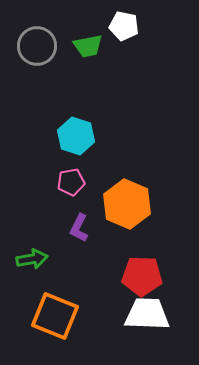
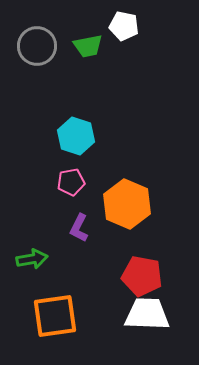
red pentagon: rotated 9 degrees clockwise
orange square: rotated 30 degrees counterclockwise
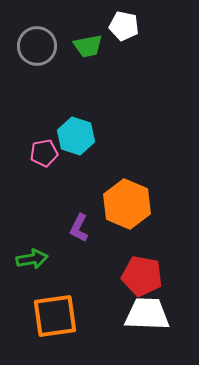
pink pentagon: moved 27 px left, 29 px up
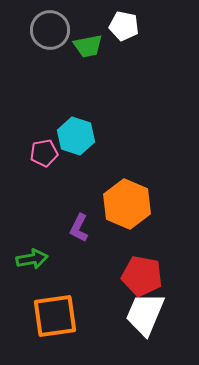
gray circle: moved 13 px right, 16 px up
white trapezoid: moved 2 px left; rotated 69 degrees counterclockwise
